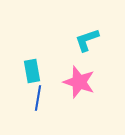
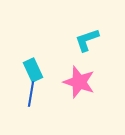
cyan rectangle: moved 1 px right, 1 px up; rotated 15 degrees counterclockwise
blue line: moved 7 px left, 4 px up
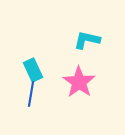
cyan L-shape: rotated 32 degrees clockwise
pink star: rotated 16 degrees clockwise
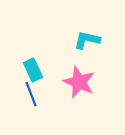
pink star: rotated 12 degrees counterclockwise
blue line: rotated 30 degrees counterclockwise
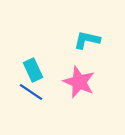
blue line: moved 2 px up; rotated 35 degrees counterclockwise
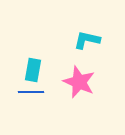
cyan rectangle: rotated 35 degrees clockwise
blue line: rotated 35 degrees counterclockwise
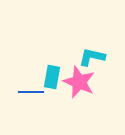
cyan L-shape: moved 5 px right, 17 px down
cyan rectangle: moved 19 px right, 7 px down
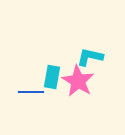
cyan L-shape: moved 2 px left
pink star: moved 1 px left, 1 px up; rotated 8 degrees clockwise
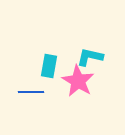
cyan rectangle: moved 3 px left, 11 px up
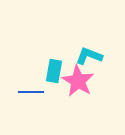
cyan L-shape: moved 1 px left, 1 px up; rotated 8 degrees clockwise
cyan rectangle: moved 5 px right, 5 px down
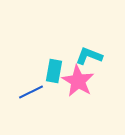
blue line: rotated 25 degrees counterclockwise
